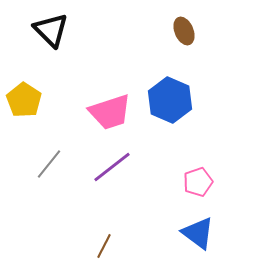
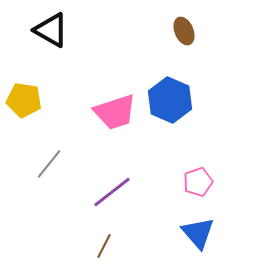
black triangle: rotated 15 degrees counterclockwise
yellow pentagon: rotated 24 degrees counterclockwise
pink trapezoid: moved 5 px right
purple line: moved 25 px down
blue triangle: rotated 12 degrees clockwise
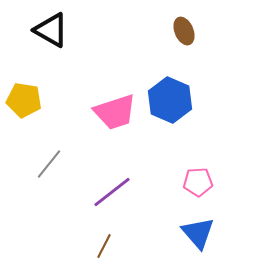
pink pentagon: rotated 16 degrees clockwise
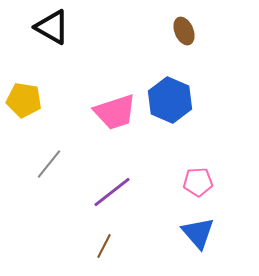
black triangle: moved 1 px right, 3 px up
